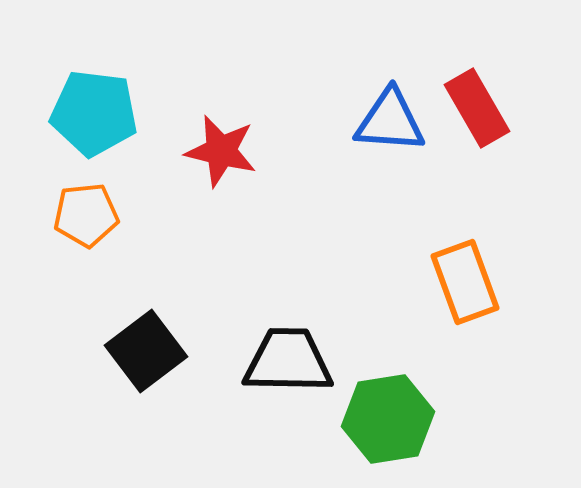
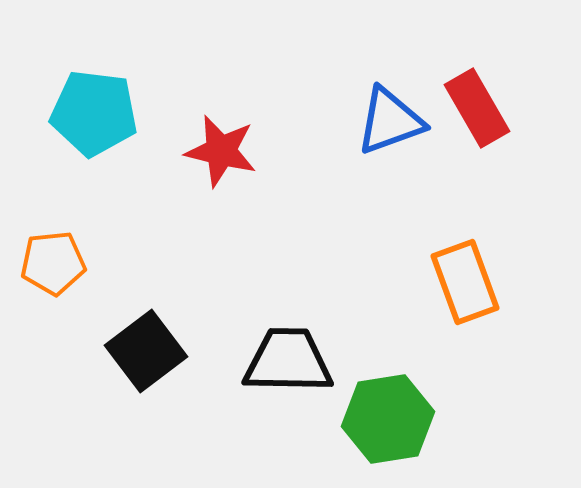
blue triangle: rotated 24 degrees counterclockwise
orange pentagon: moved 33 px left, 48 px down
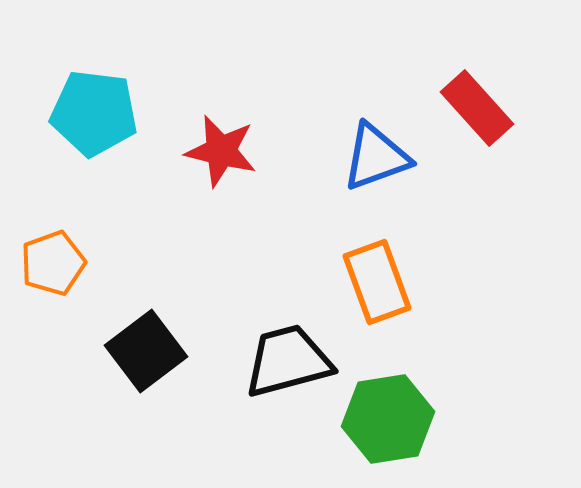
red rectangle: rotated 12 degrees counterclockwise
blue triangle: moved 14 px left, 36 px down
orange pentagon: rotated 14 degrees counterclockwise
orange rectangle: moved 88 px left
black trapezoid: rotated 16 degrees counterclockwise
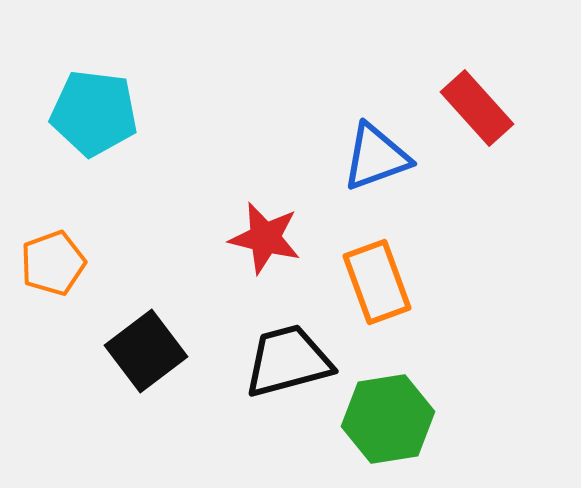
red star: moved 44 px right, 87 px down
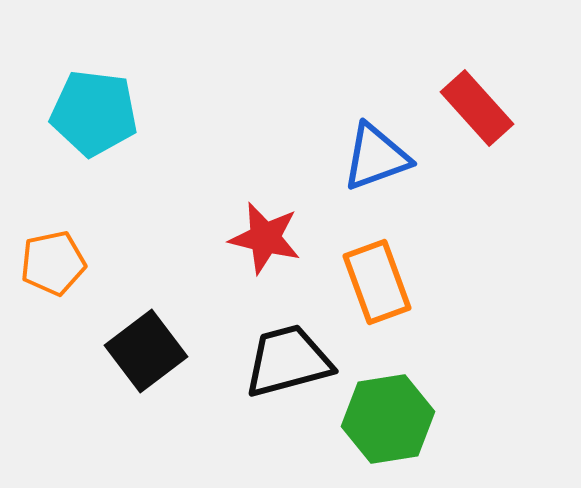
orange pentagon: rotated 8 degrees clockwise
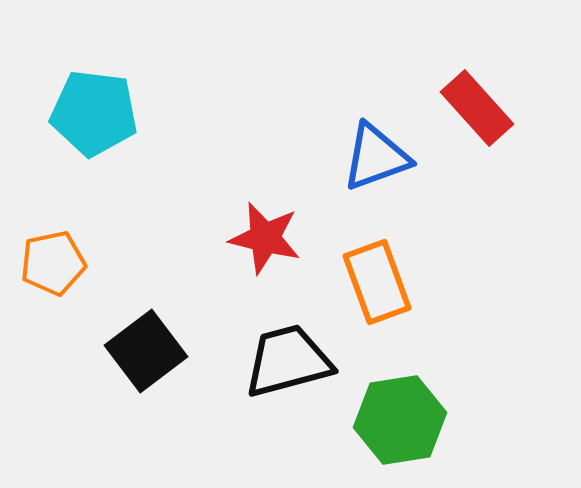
green hexagon: moved 12 px right, 1 px down
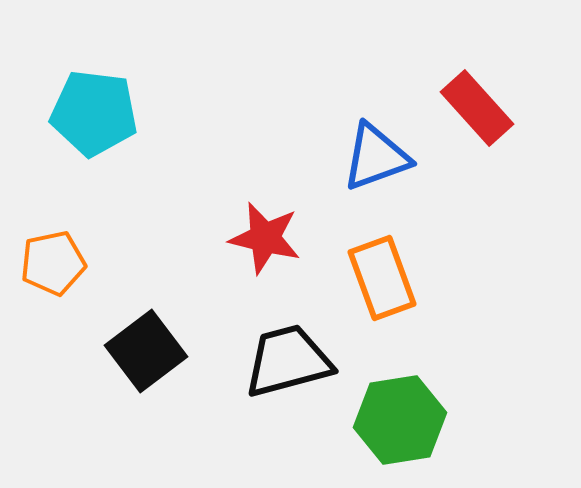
orange rectangle: moved 5 px right, 4 px up
